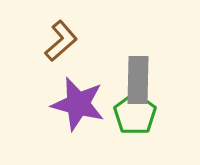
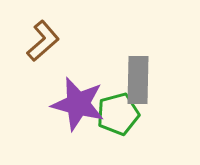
brown L-shape: moved 18 px left
green pentagon: moved 17 px left; rotated 21 degrees clockwise
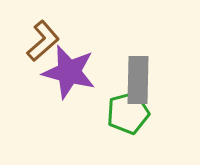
purple star: moved 9 px left, 32 px up
green pentagon: moved 10 px right, 1 px up
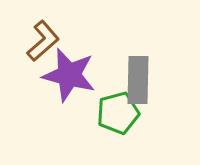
purple star: moved 3 px down
green pentagon: moved 10 px left
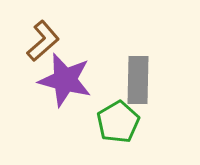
purple star: moved 4 px left, 5 px down
green pentagon: moved 9 px down; rotated 15 degrees counterclockwise
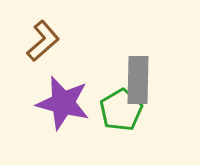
purple star: moved 2 px left, 23 px down
green pentagon: moved 3 px right, 12 px up
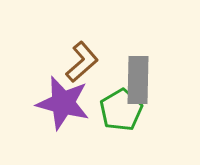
brown L-shape: moved 39 px right, 21 px down
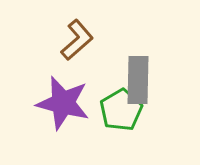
brown L-shape: moved 5 px left, 22 px up
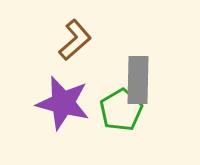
brown L-shape: moved 2 px left
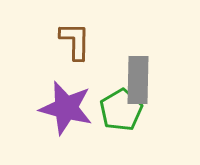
brown L-shape: moved 1 px down; rotated 48 degrees counterclockwise
purple star: moved 3 px right, 5 px down
